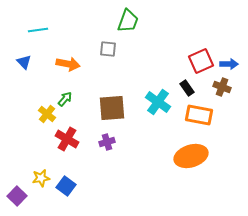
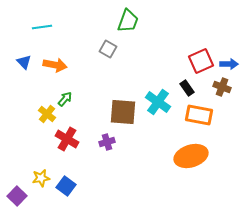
cyan line: moved 4 px right, 3 px up
gray square: rotated 24 degrees clockwise
orange arrow: moved 13 px left, 1 px down
brown square: moved 11 px right, 4 px down; rotated 8 degrees clockwise
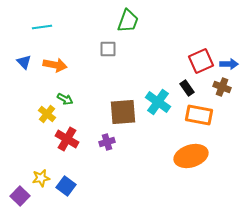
gray square: rotated 30 degrees counterclockwise
green arrow: rotated 77 degrees clockwise
brown square: rotated 8 degrees counterclockwise
purple square: moved 3 px right
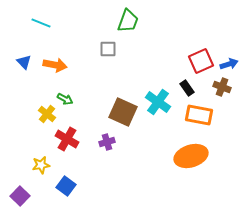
cyan line: moved 1 px left, 4 px up; rotated 30 degrees clockwise
blue arrow: rotated 18 degrees counterclockwise
brown square: rotated 28 degrees clockwise
yellow star: moved 13 px up
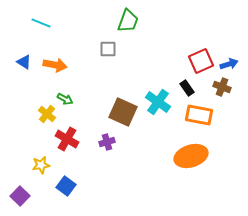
blue triangle: rotated 14 degrees counterclockwise
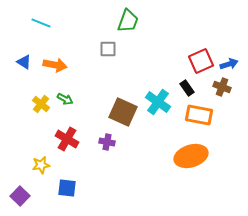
yellow cross: moved 6 px left, 10 px up
purple cross: rotated 28 degrees clockwise
blue square: moved 1 px right, 2 px down; rotated 30 degrees counterclockwise
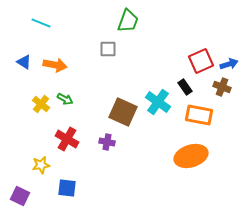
black rectangle: moved 2 px left, 1 px up
purple square: rotated 18 degrees counterclockwise
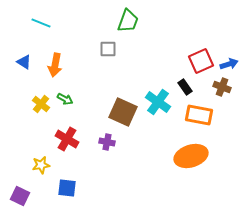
orange arrow: rotated 90 degrees clockwise
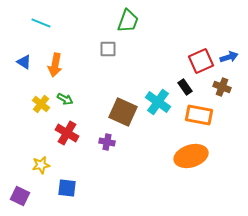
blue arrow: moved 7 px up
red cross: moved 6 px up
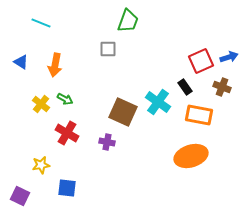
blue triangle: moved 3 px left
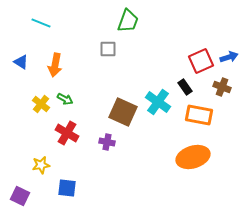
orange ellipse: moved 2 px right, 1 px down
